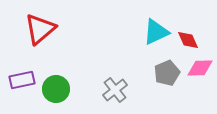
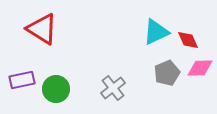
red triangle: moved 2 px right; rotated 48 degrees counterclockwise
gray cross: moved 2 px left, 2 px up
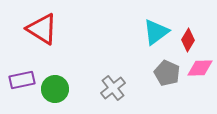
cyan triangle: rotated 12 degrees counterclockwise
red diamond: rotated 55 degrees clockwise
gray pentagon: rotated 25 degrees counterclockwise
green circle: moved 1 px left
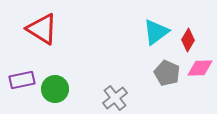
gray cross: moved 2 px right, 10 px down
